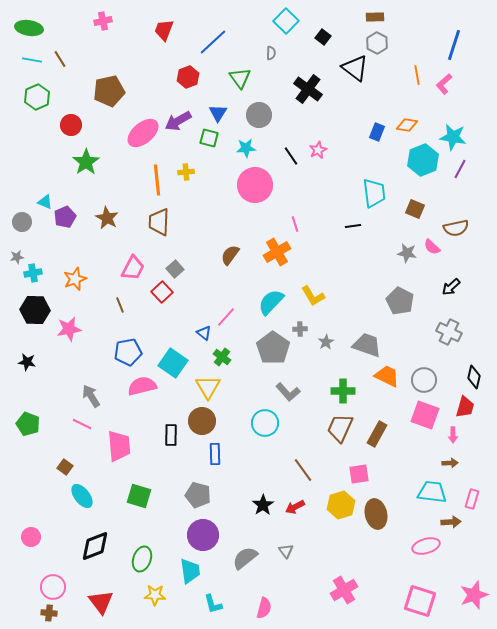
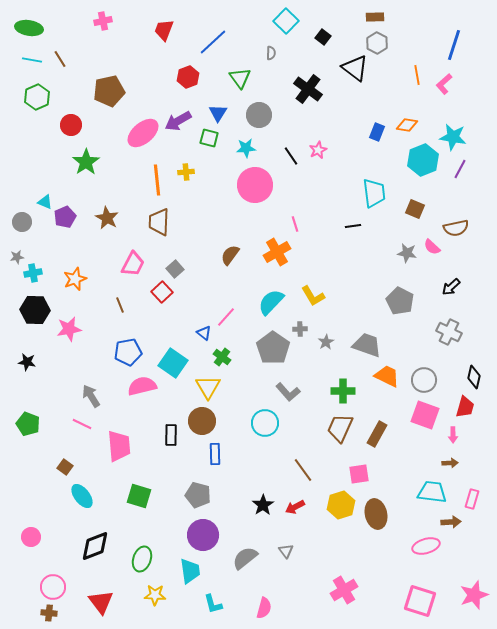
pink trapezoid at (133, 268): moved 4 px up
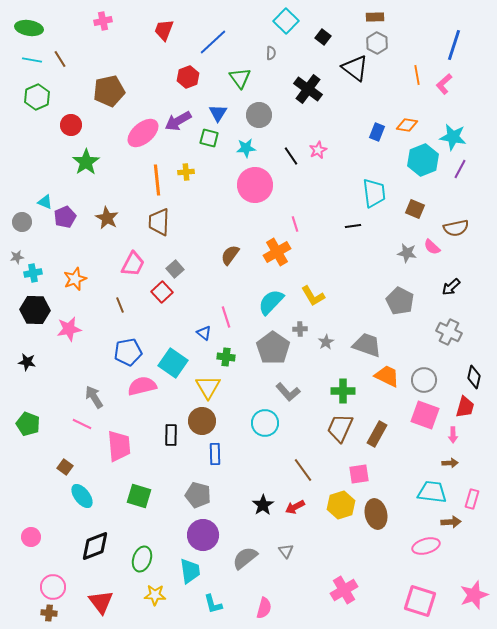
pink line at (226, 317): rotated 60 degrees counterclockwise
green cross at (222, 357): moved 4 px right; rotated 30 degrees counterclockwise
gray arrow at (91, 396): moved 3 px right, 1 px down
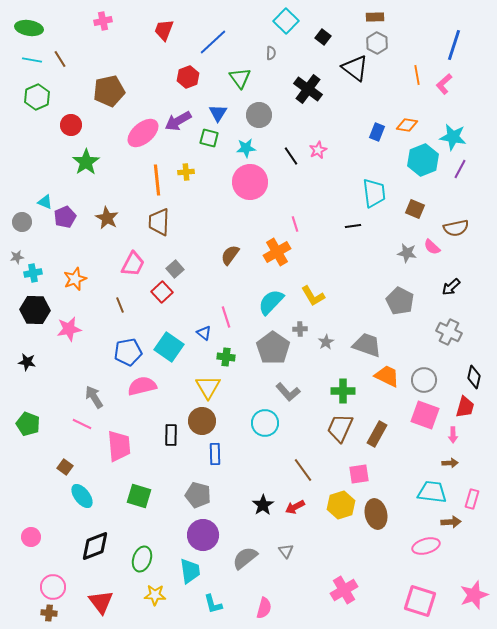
pink circle at (255, 185): moved 5 px left, 3 px up
cyan square at (173, 363): moved 4 px left, 16 px up
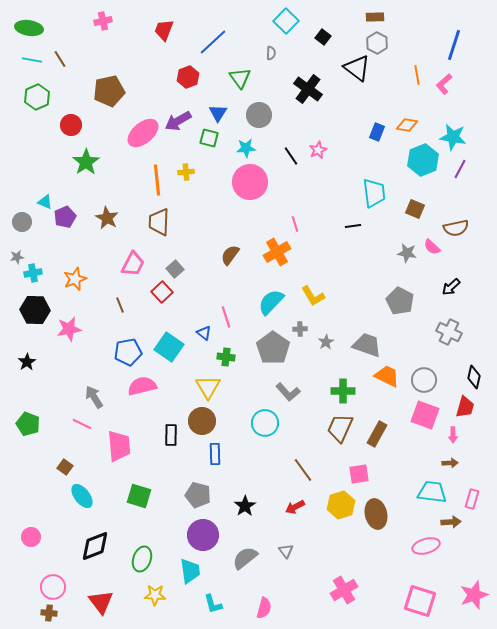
black triangle at (355, 68): moved 2 px right
black star at (27, 362): rotated 30 degrees clockwise
black star at (263, 505): moved 18 px left, 1 px down
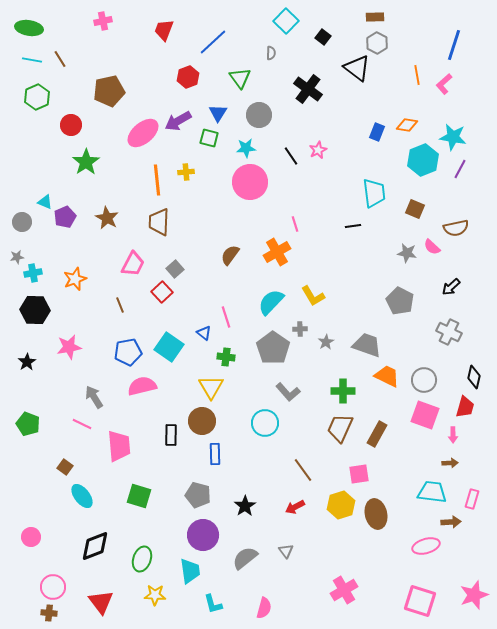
pink star at (69, 329): moved 18 px down
yellow triangle at (208, 387): moved 3 px right
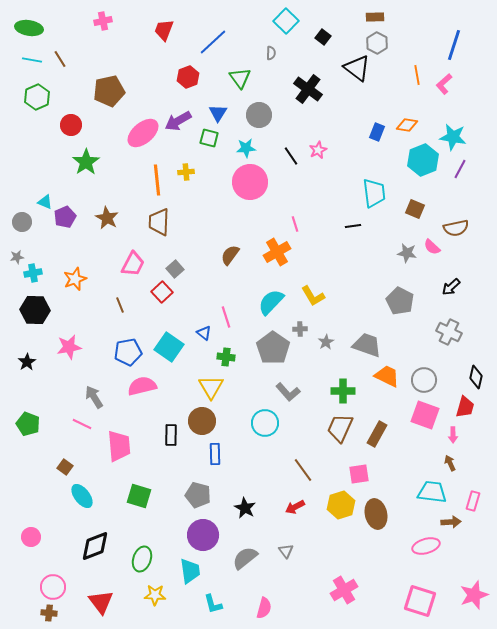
black diamond at (474, 377): moved 2 px right
brown arrow at (450, 463): rotated 112 degrees counterclockwise
pink rectangle at (472, 499): moved 1 px right, 2 px down
black star at (245, 506): moved 2 px down; rotated 10 degrees counterclockwise
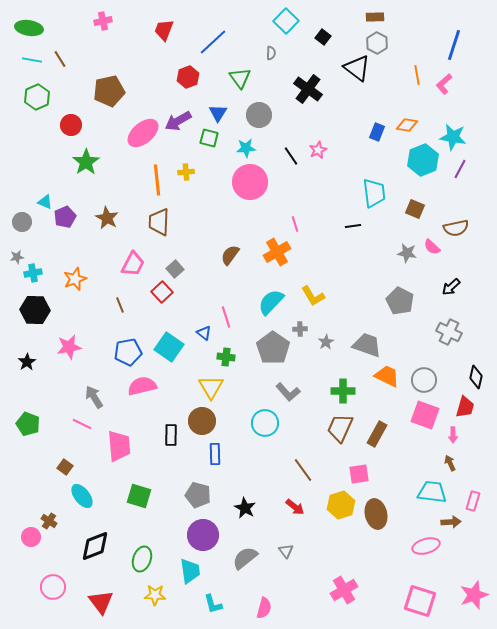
red arrow at (295, 507): rotated 114 degrees counterclockwise
brown cross at (49, 613): moved 92 px up; rotated 28 degrees clockwise
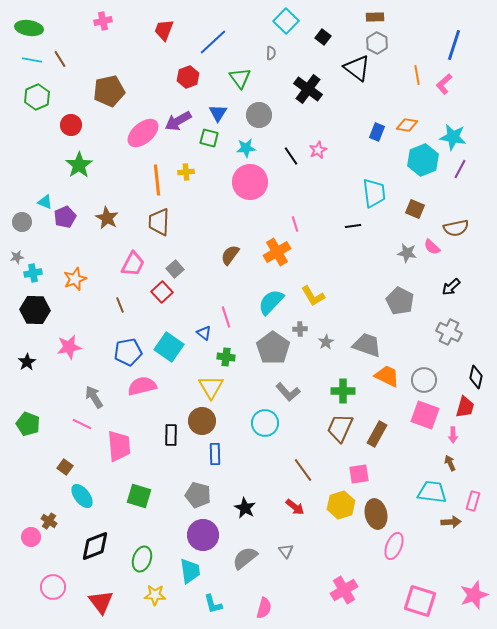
green star at (86, 162): moved 7 px left, 3 px down
pink ellipse at (426, 546): moved 32 px left; rotated 52 degrees counterclockwise
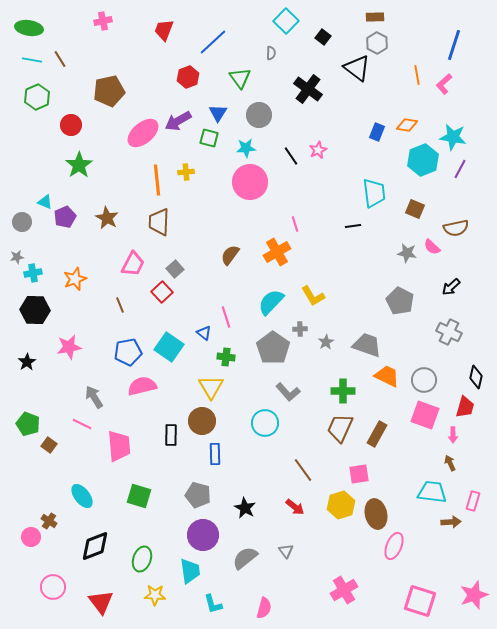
brown square at (65, 467): moved 16 px left, 22 px up
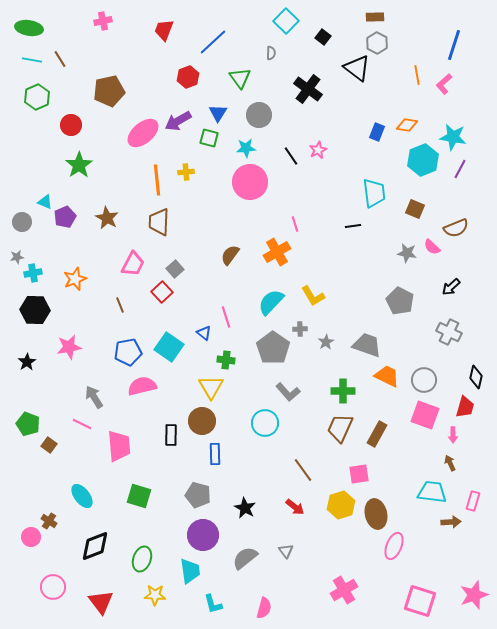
brown semicircle at (456, 228): rotated 10 degrees counterclockwise
green cross at (226, 357): moved 3 px down
